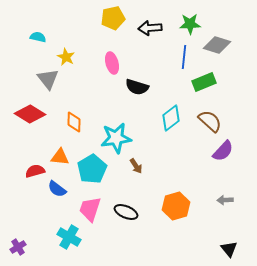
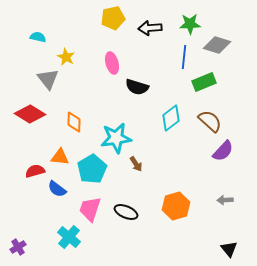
brown arrow: moved 2 px up
cyan cross: rotated 10 degrees clockwise
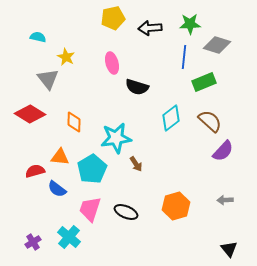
purple cross: moved 15 px right, 5 px up
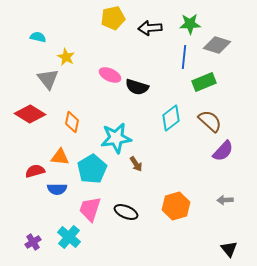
pink ellipse: moved 2 px left, 12 px down; rotated 50 degrees counterclockwise
orange diamond: moved 2 px left; rotated 10 degrees clockwise
blue semicircle: rotated 36 degrees counterclockwise
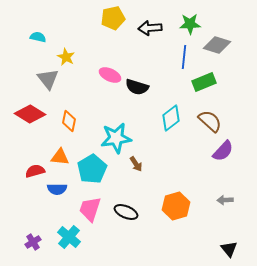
orange diamond: moved 3 px left, 1 px up
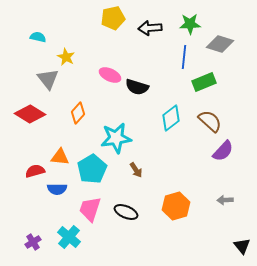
gray diamond: moved 3 px right, 1 px up
orange diamond: moved 9 px right, 8 px up; rotated 30 degrees clockwise
brown arrow: moved 6 px down
black triangle: moved 13 px right, 3 px up
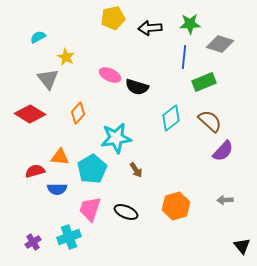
cyan semicircle: rotated 42 degrees counterclockwise
cyan cross: rotated 30 degrees clockwise
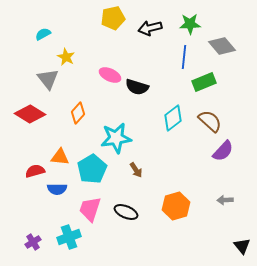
black arrow: rotated 10 degrees counterclockwise
cyan semicircle: moved 5 px right, 3 px up
gray diamond: moved 2 px right, 2 px down; rotated 32 degrees clockwise
cyan diamond: moved 2 px right
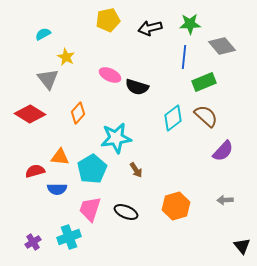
yellow pentagon: moved 5 px left, 2 px down
brown semicircle: moved 4 px left, 5 px up
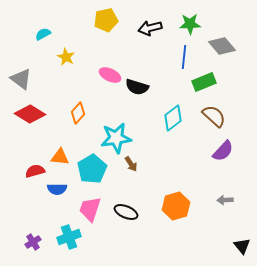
yellow pentagon: moved 2 px left
gray triangle: moved 27 px left; rotated 15 degrees counterclockwise
brown semicircle: moved 8 px right
brown arrow: moved 5 px left, 6 px up
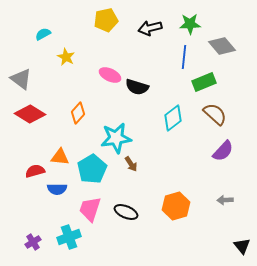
brown semicircle: moved 1 px right, 2 px up
